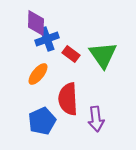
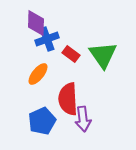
purple arrow: moved 13 px left
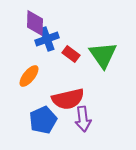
purple diamond: moved 1 px left
orange ellipse: moved 9 px left, 2 px down
red semicircle: rotated 100 degrees counterclockwise
blue pentagon: moved 1 px right, 1 px up
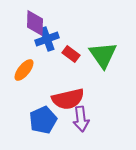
orange ellipse: moved 5 px left, 6 px up
purple arrow: moved 2 px left
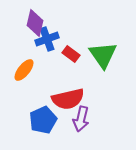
purple diamond: rotated 12 degrees clockwise
purple arrow: rotated 20 degrees clockwise
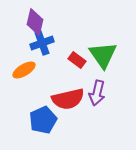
purple diamond: moved 1 px up
blue cross: moved 5 px left, 4 px down
red rectangle: moved 6 px right, 6 px down
orange ellipse: rotated 20 degrees clockwise
purple arrow: moved 16 px right, 26 px up
